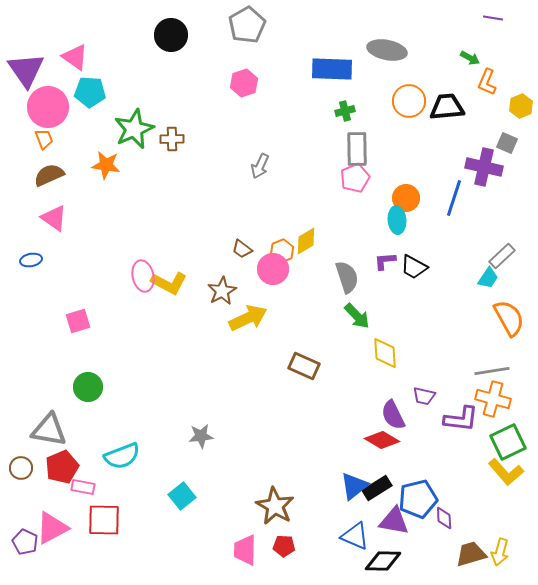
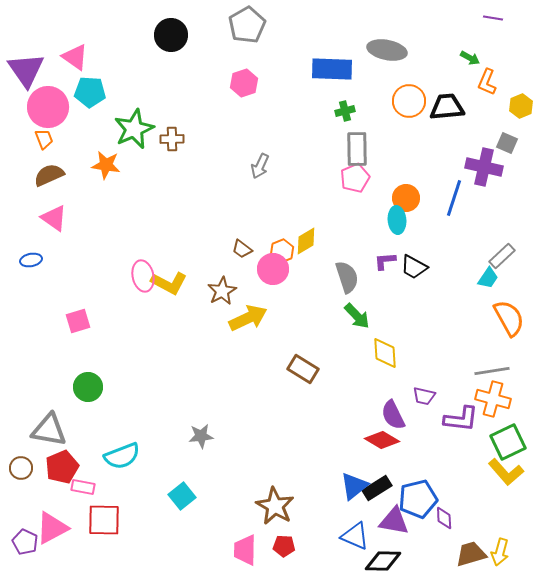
brown rectangle at (304, 366): moved 1 px left, 3 px down; rotated 8 degrees clockwise
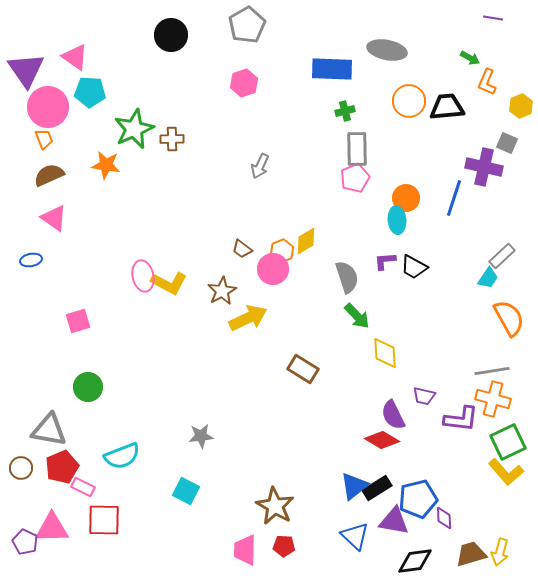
pink rectangle at (83, 487): rotated 15 degrees clockwise
cyan square at (182, 496): moved 4 px right, 5 px up; rotated 24 degrees counterclockwise
pink triangle at (52, 528): rotated 27 degrees clockwise
blue triangle at (355, 536): rotated 20 degrees clockwise
black diamond at (383, 561): moved 32 px right; rotated 9 degrees counterclockwise
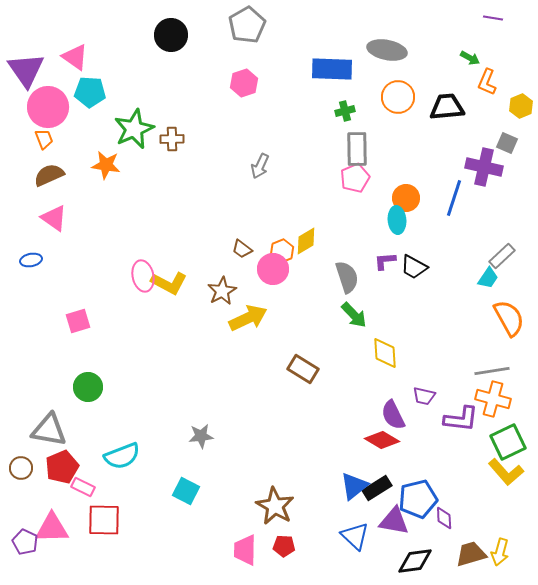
orange circle at (409, 101): moved 11 px left, 4 px up
green arrow at (357, 316): moved 3 px left, 1 px up
